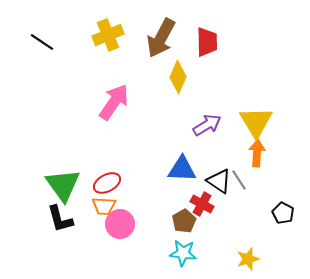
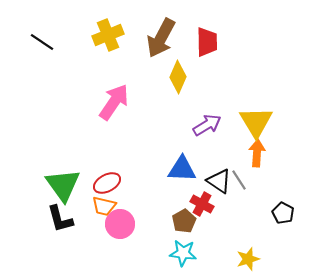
orange trapezoid: rotated 10 degrees clockwise
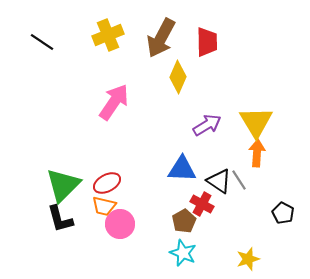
green triangle: rotated 21 degrees clockwise
cyan star: rotated 16 degrees clockwise
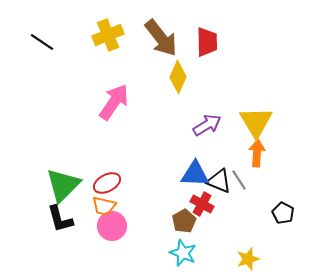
brown arrow: rotated 66 degrees counterclockwise
blue triangle: moved 13 px right, 5 px down
black triangle: rotated 12 degrees counterclockwise
pink circle: moved 8 px left, 2 px down
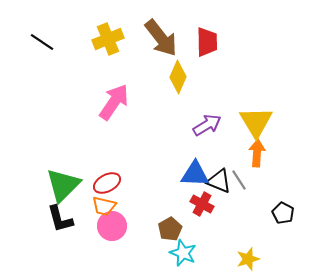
yellow cross: moved 4 px down
brown pentagon: moved 14 px left, 8 px down
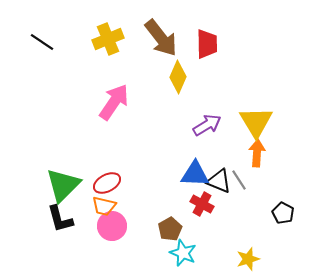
red trapezoid: moved 2 px down
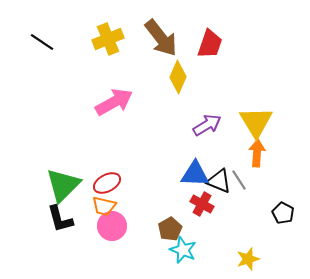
red trapezoid: moved 3 px right; rotated 20 degrees clockwise
pink arrow: rotated 27 degrees clockwise
cyan star: moved 3 px up
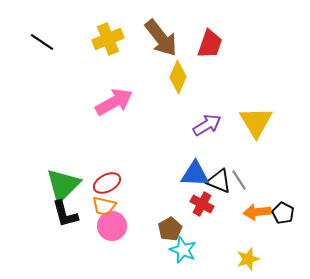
orange arrow: moved 59 px down; rotated 100 degrees counterclockwise
black L-shape: moved 5 px right, 5 px up
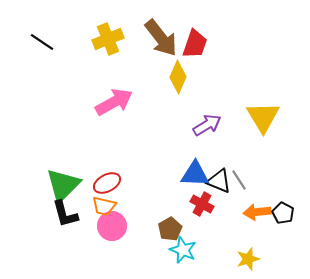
red trapezoid: moved 15 px left
yellow triangle: moved 7 px right, 5 px up
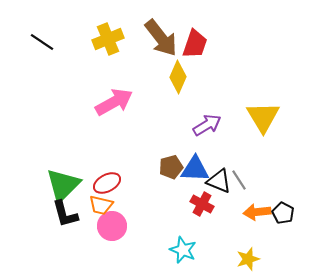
blue triangle: moved 5 px up
orange trapezoid: moved 3 px left, 1 px up
brown pentagon: moved 1 px right, 62 px up; rotated 15 degrees clockwise
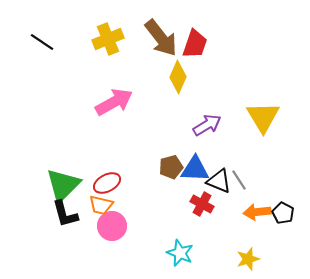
cyan star: moved 3 px left, 3 px down
